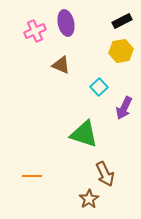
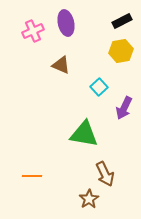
pink cross: moved 2 px left
green triangle: rotated 8 degrees counterclockwise
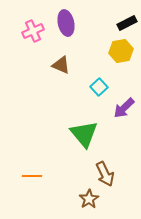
black rectangle: moved 5 px right, 2 px down
purple arrow: rotated 20 degrees clockwise
green triangle: rotated 40 degrees clockwise
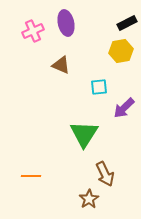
cyan square: rotated 36 degrees clockwise
green triangle: rotated 12 degrees clockwise
orange line: moved 1 px left
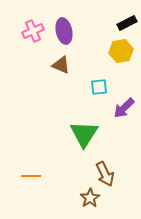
purple ellipse: moved 2 px left, 8 px down
brown star: moved 1 px right, 1 px up
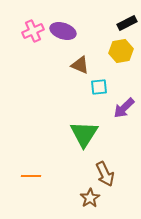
purple ellipse: moved 1 px left; rotated 60 degrees counterclockwise
brown triangle: moved 19 px right
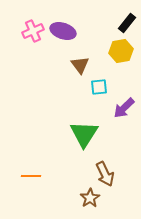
black rectangle: rotated 24 degrees counterclockwise
brown triangle: rotated 30 degrees clockwise
